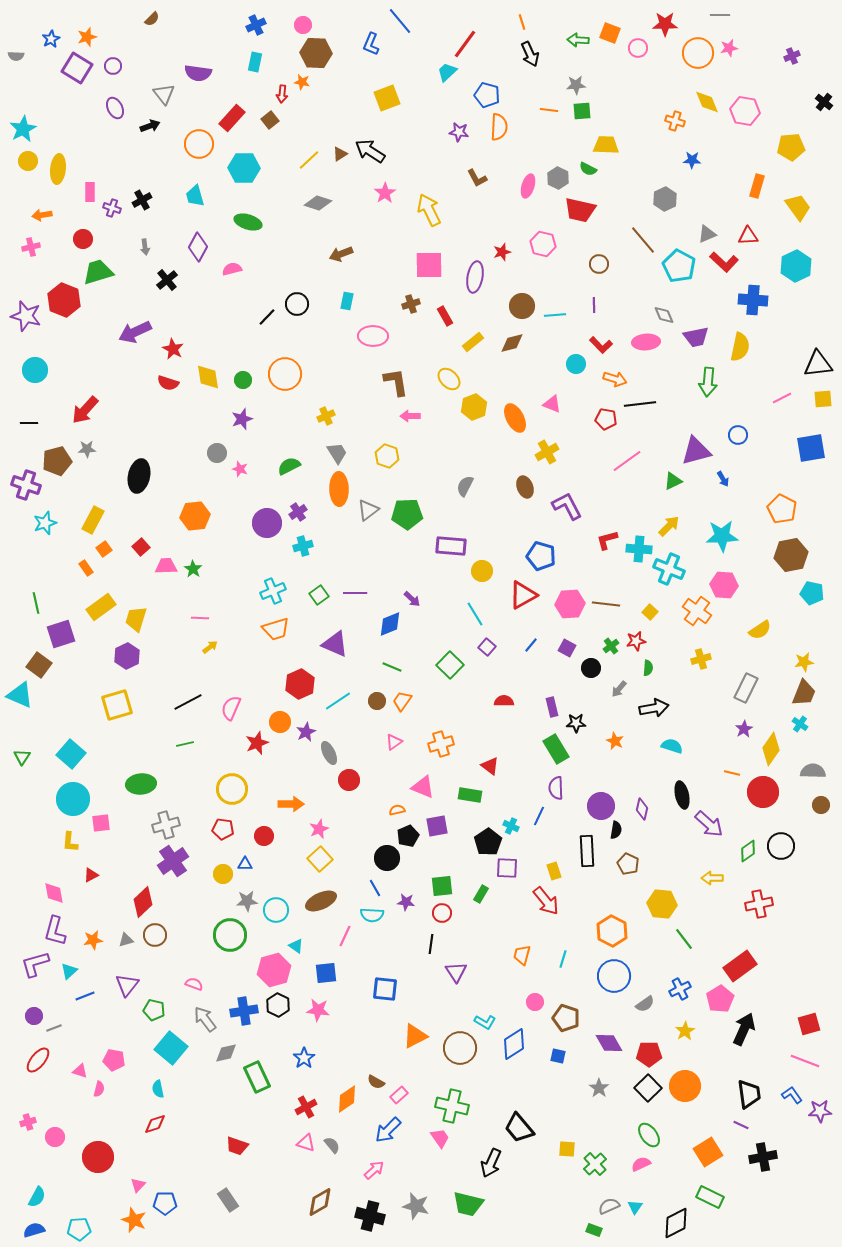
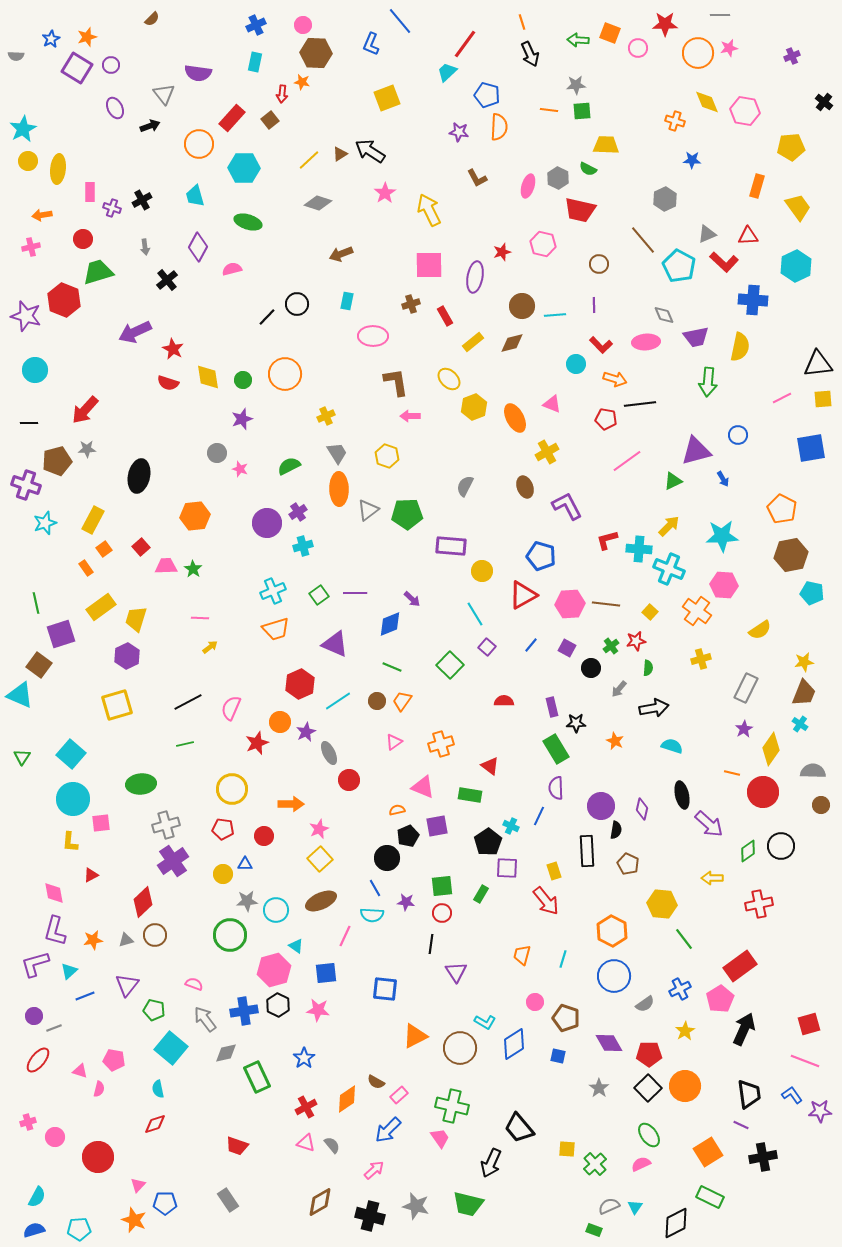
purple circle at (113, 66): moved 2 px left, 1 px up
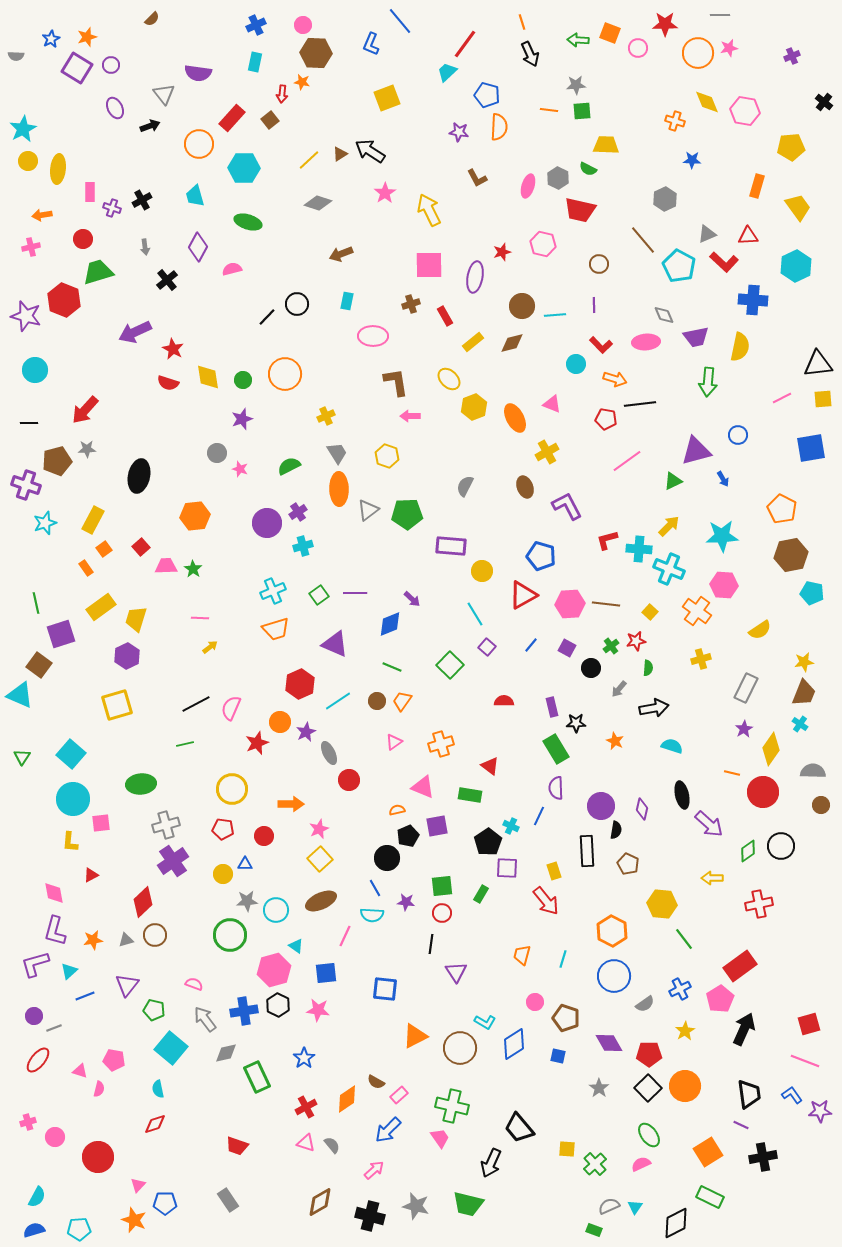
black line at (188, 702): moved 8 px right, 2 px down
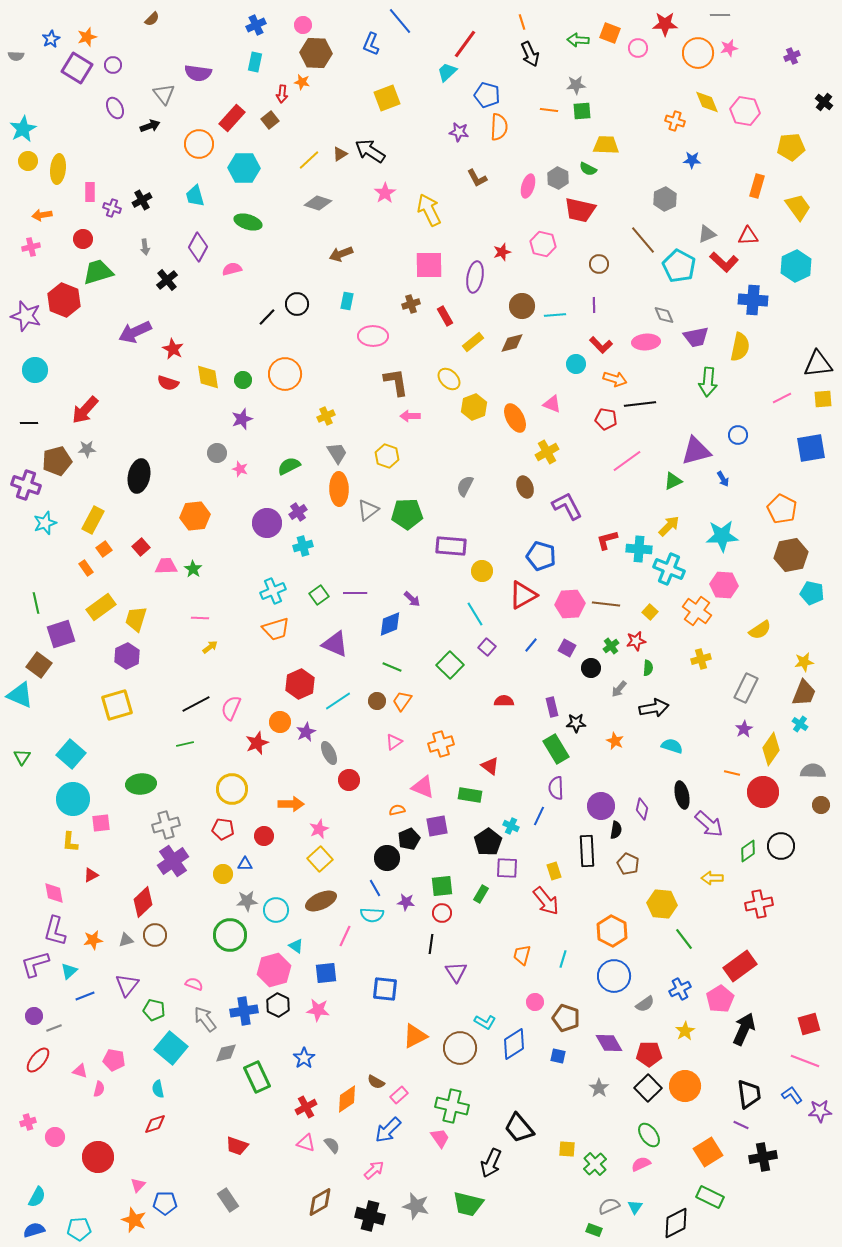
purple circle at (111, 65): moved 2 px right
black pentagon at (408, 836): moved 1 px right, 3 px down
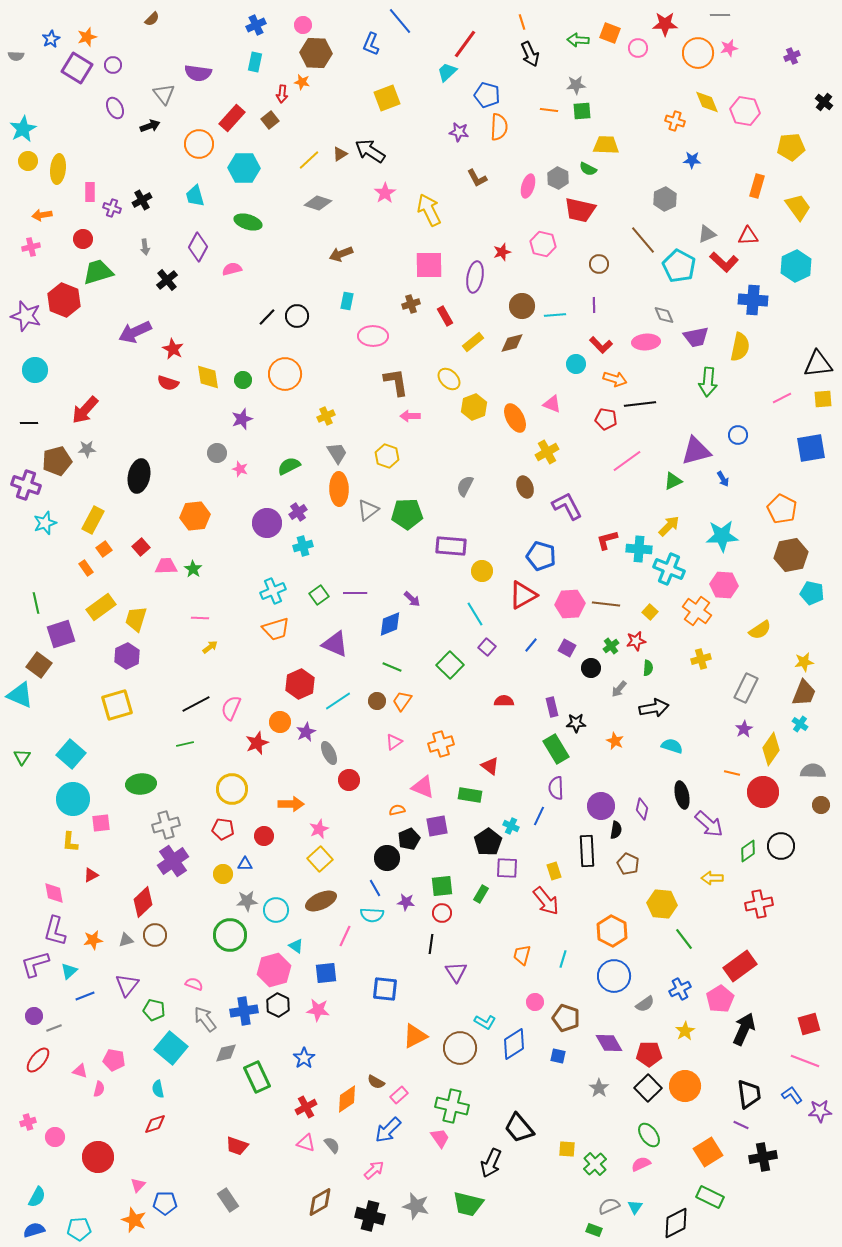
black circle at (297, 304): moved 12 px down
